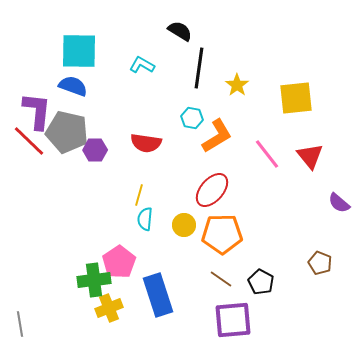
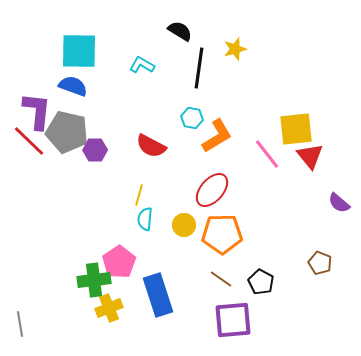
yellow star: moved 2 px left, 36 px up; rotated 20 degrees clockwise
yellow square: moved 31 px down
red semicircle: moved 5 px right, 3 px down; rotated 20 degrees clockwise
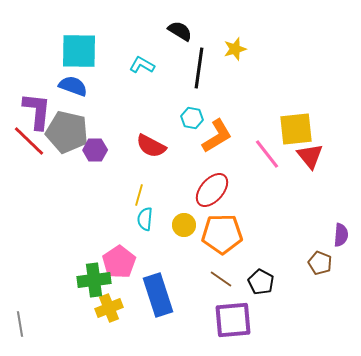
purple semicircle: moved 2 px right, 32 px down; rotated 125 degrees counterclockwise
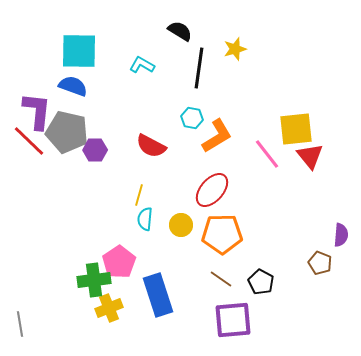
yellow circle: moved 3 px left
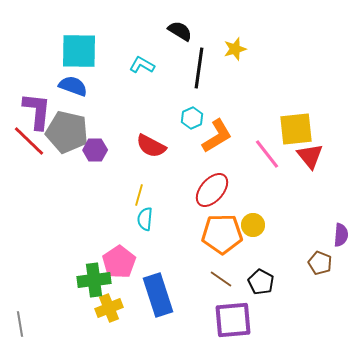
cyan hexagon: rotated 25 degrees clockwise
yellow circle: moved 72 px right
